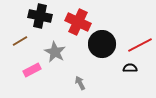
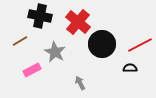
red cross: rotated 15 degrees clockwise
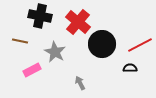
brown line: rotated 42 degrees clockwise
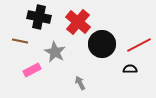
black cross: moved 1 px left, 1 px down
red line: moved 1 px left
black semicircle: moved 1 px down
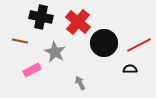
black cross: moved 2 px right
black circle: moved 2 px right, 1 px up
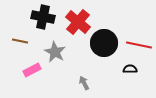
black cross: moved 2 px right
red line: rotated 40 degrees clockwise
gray arrow: moved 4 px right
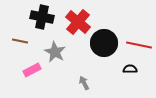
black cross: moved 1 px left
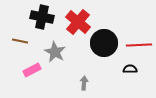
red line: rotated 15 degrees counterclockwise
gray arrow: rotated 32 degrees clockwise
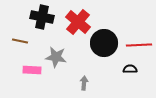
gray star: moved 1 px right, 5 px down; rotated 20 degrees counterclockwise
pink rectangle: rotated 30 degrees clockwise
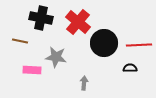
black cross: moved 1 px left, 1 px down
black semicircle: moved 1 px up
